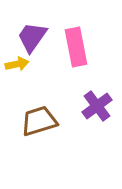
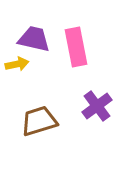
purple trapezoid: moved 2 px right, 2 px down; rotated 68 degrees clockwise
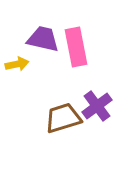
purple trapezoid: moved 9 px right
brown trapezoid: moved 24 px right, 3 px up
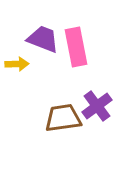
purple trapezoid: rotated 8 degrees clockwise
yellow arrow: rotated 10 degrees clockwise
brown trapezoid: rotated 9 degrees clockwise
